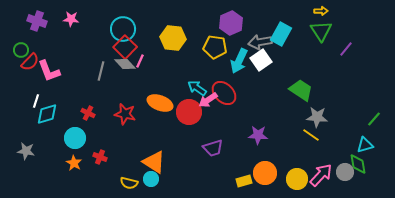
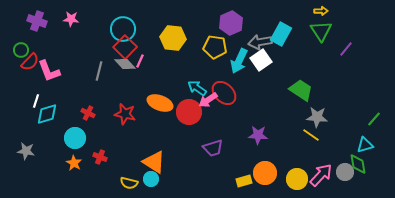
gray line at (101, 71): moved 2 px left
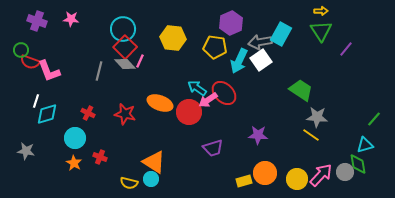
red semicircle at (30, 62): rotated 66 degrees clockwise
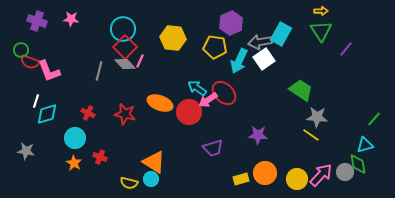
white square at (261, 60): moved 3 px right, 1 px up
yellow rectangle at (244, 181): moved 3 px left, 2 px up
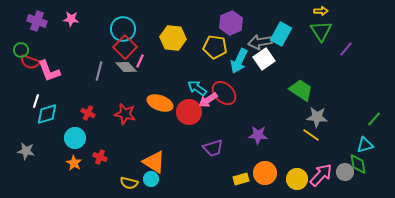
gray diamond at (125, 64): moved 1 px right, 3 px down
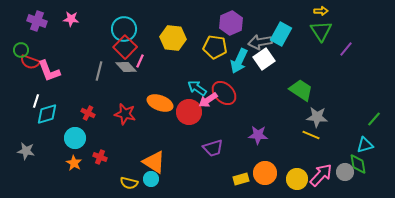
cyan circle at (123, 29): moved 1 px right
yellow line at (311, 135): rotated 12 degrees counterclockwise
